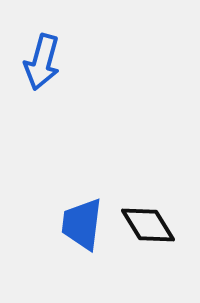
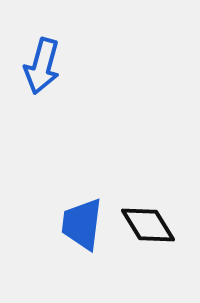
blue arrow: moved 4 px down
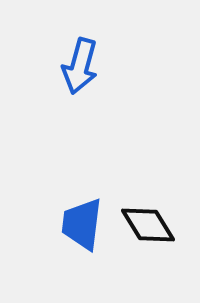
blue arrow: moved 38 px right
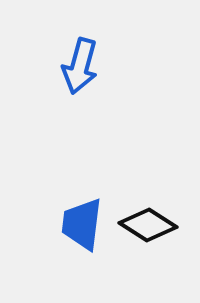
black diamond: rotated 26 degrees counterclockwise
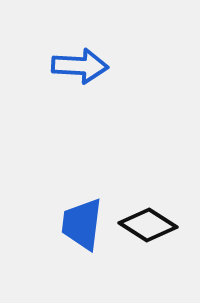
blue arrow: rotated 102 degrees counterclockwise
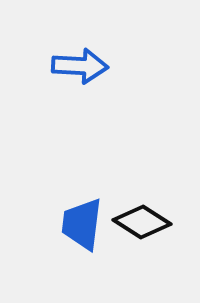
black diamond: moved 6 px left, 3 px up
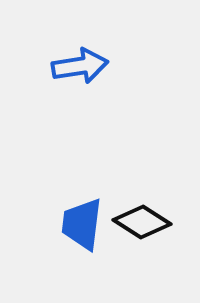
blue arrow: rotated 12 degrees counterclockwise
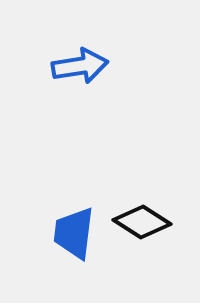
blue trapezoid: moved 8 px left, 9 px down
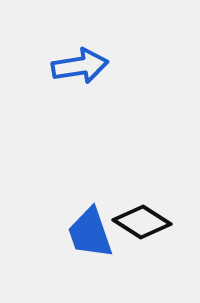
blue trapezoid: moved 16 px right; rotated 26 degrees counterclockwise
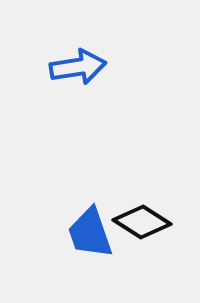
blue arrow: moved 2 px left, 1 px down
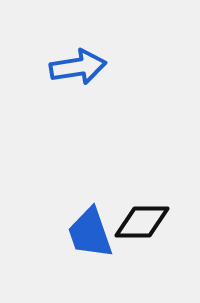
black diamond: rotated 32 degrees counterclockwise
